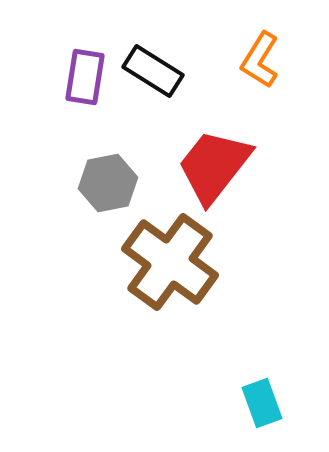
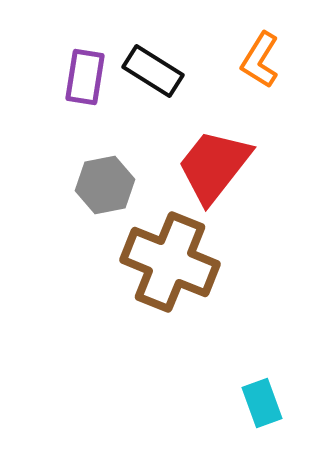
gray hexagon: moved 3 px left, 2 px down
brown cross: rotated 14 degrees counterclockwise
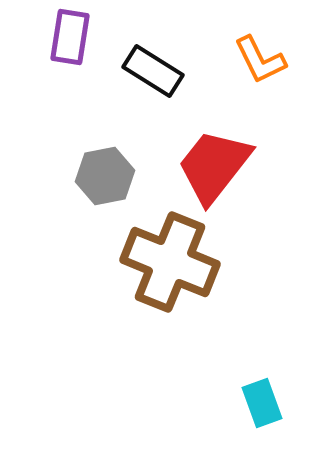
orange L-shape: rotated 58 degrees counterclockwise
purple rectangle: moved 15 px left, 40 px up
gray hexagon: moved 9 px up
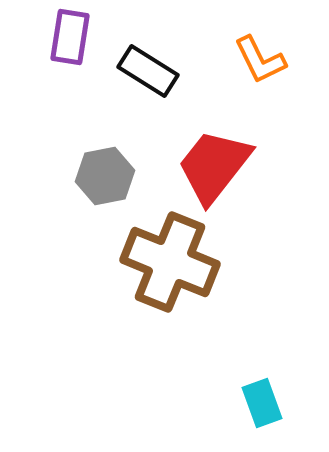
black rectangle: moved 5 px left
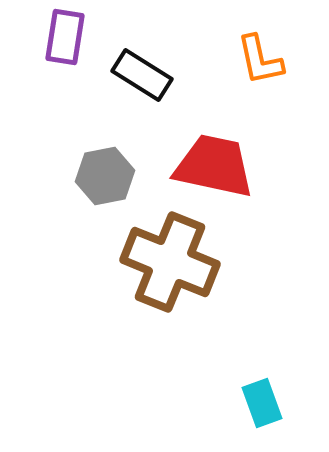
purple rectangle: moved 5 px left
orange L-shape: rotated 14 degrees clockwise
black rectangle: moved 6 px left, 4 px down
red trapezoid: rotated 64 degrees clockwise
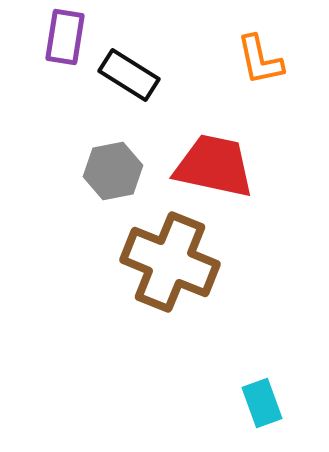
black rectangle: moved 13 px left
gray hexagon: moved 8 px right, 5 px up
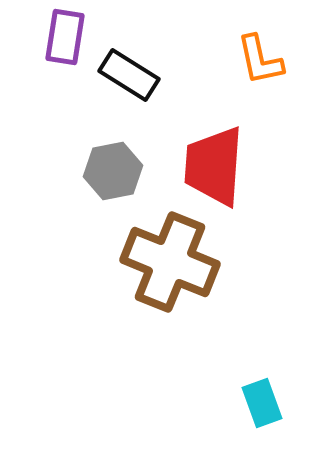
red trapezoid: rotated 98 degrees counterclockwise
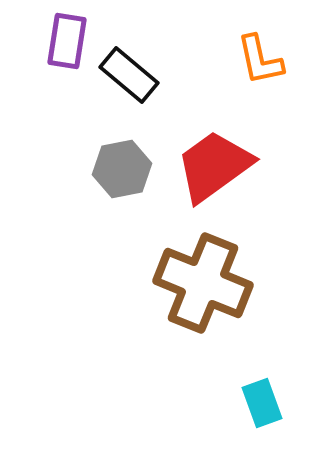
purple rectangle: moved 2 px right, 4 px down
black rectangle: rotated 8 degrees clockwise
red trapezoid: rotated 50 degrees clockwise
gray hexagon: moved 9 px right, 2 px up
brown cross: moved 33 px right, 21 px down
